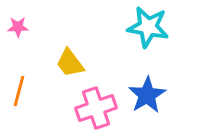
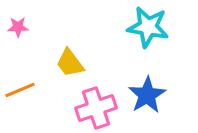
orange line: moved 1 px right, 1 px up; rotated 52 degrees clockwise
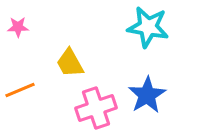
yellow trapezoid: rotated 8 degrees clockwise
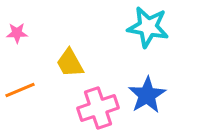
pink star: moved 1 px left, 6 px down
pink cross: moved 2 px right
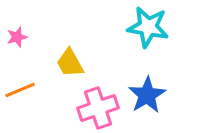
pink star: moved 4 px down; rotated 15 degrees counterclockwise
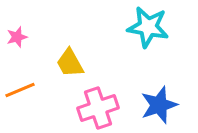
blue star: moved 12 px right, 10 px down; rotated 12 degrees clockwise
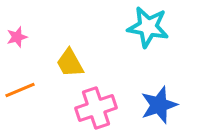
pink cross: moved 2 px left
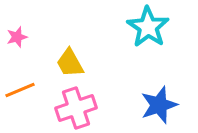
cyan star: rotated 24 degrees clockwise
pink cross: moved 20 px left
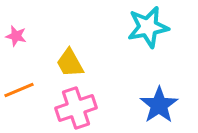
cyan star: rotated 27 degrees clockwise
pink star: moved 1 px left, 1 px up; rotated 30 degrees clockwise
orange line: moved 1 px left
blue star: rotated 15 degrees counterclockwise
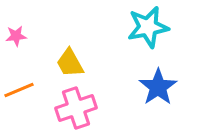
pink star: rotated 20 degrees counterclockwise
blue star: moved 1 px left, 18 px up
